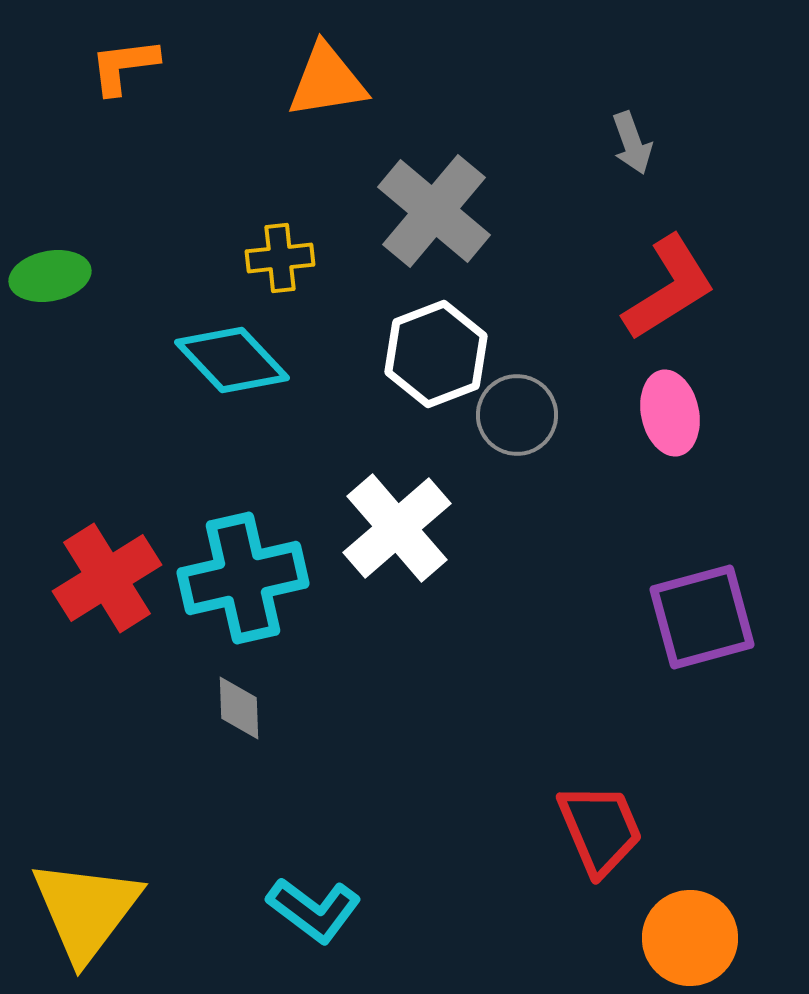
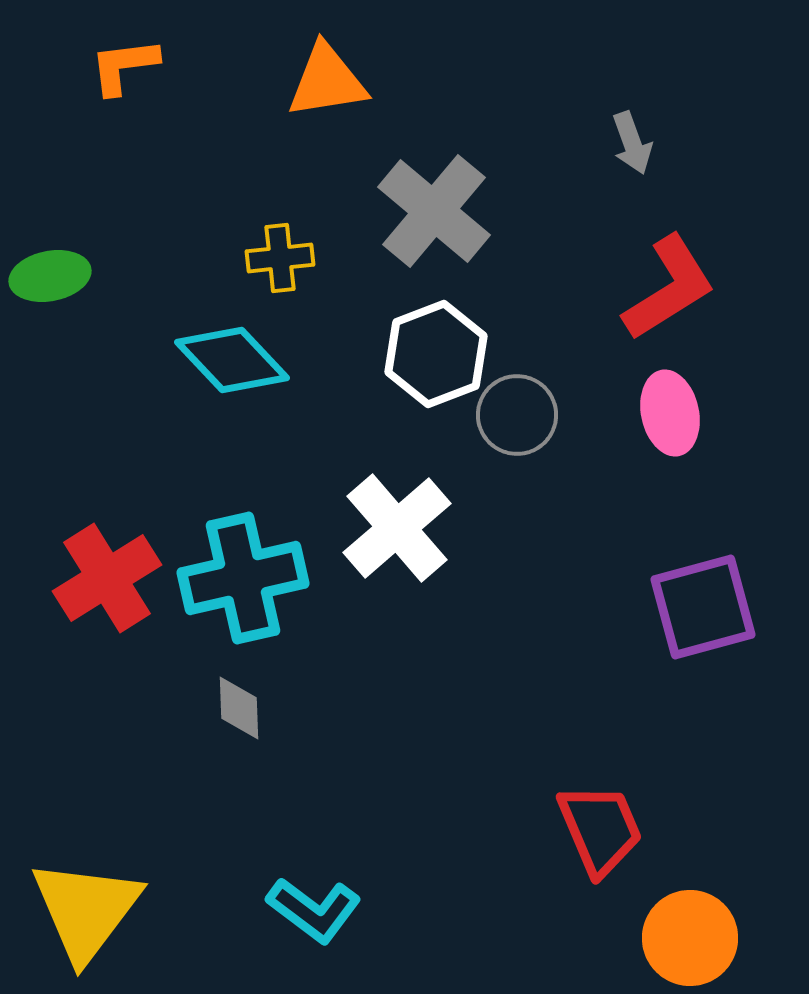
purple square: moved 1 px right, 10 px up
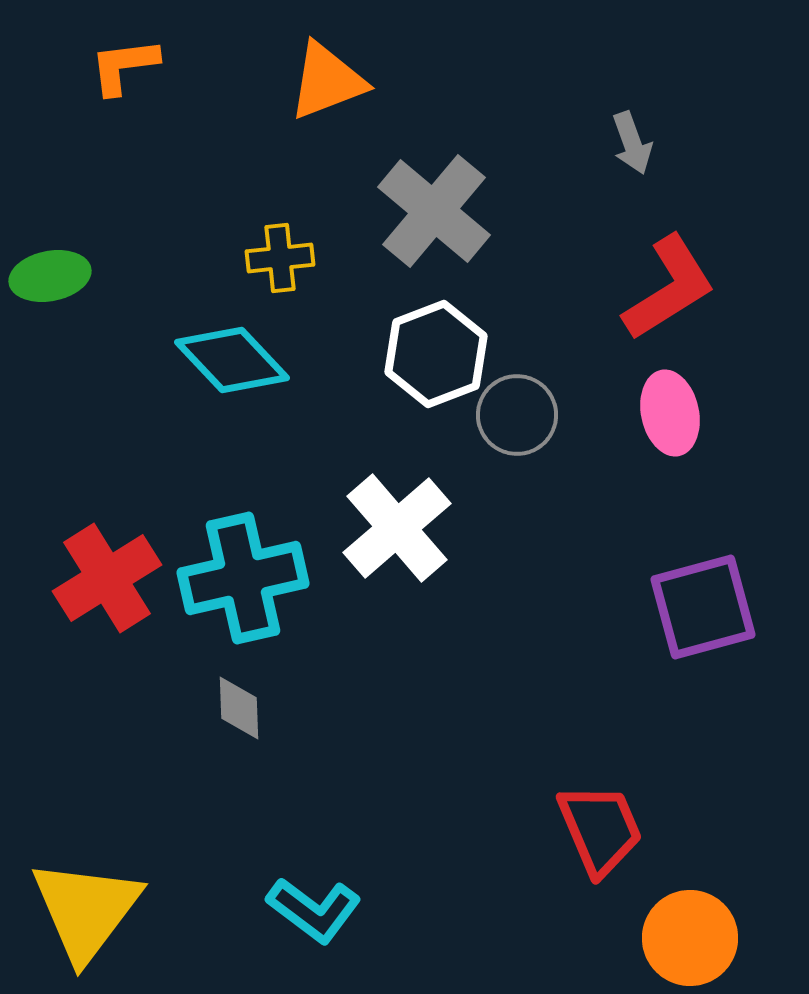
orange triangle: rotated 12 degrees counterclockwise
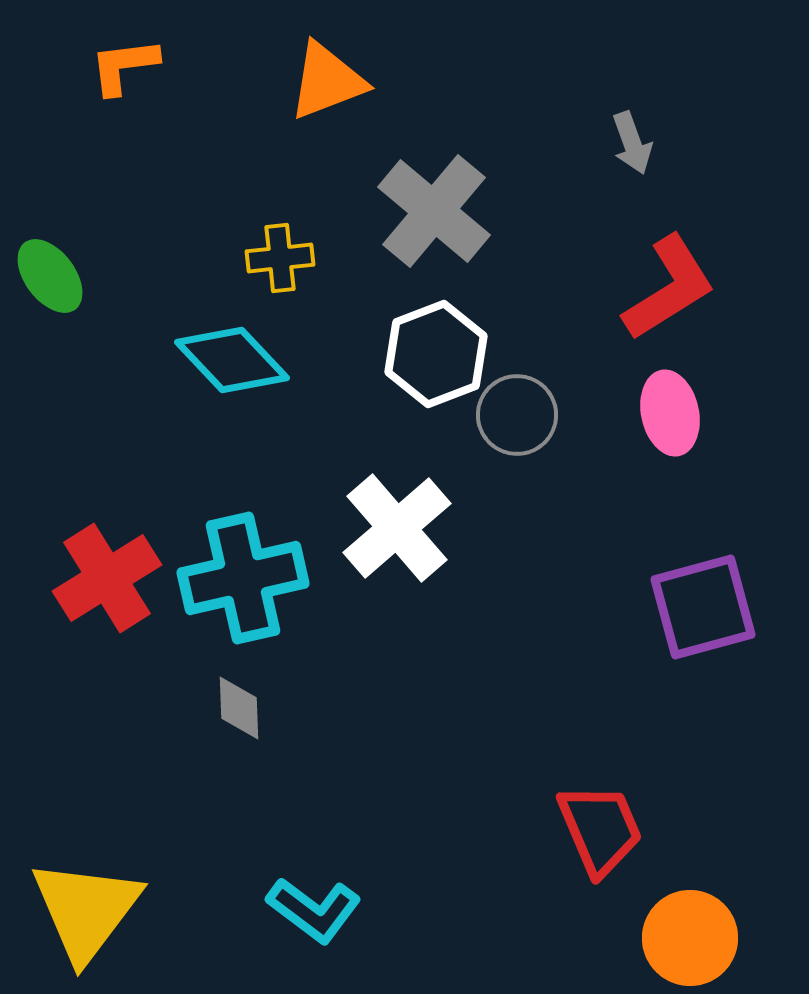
green ellipse: rotated 64 degrees clockwise
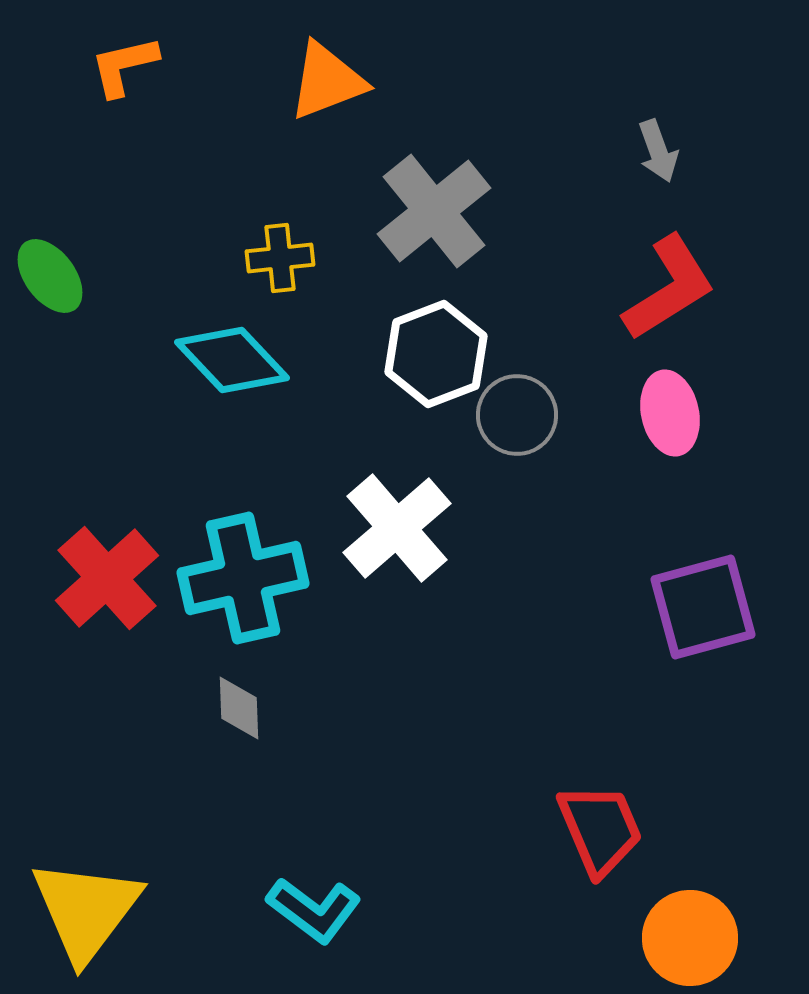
orange L-shape: rotated 6 degrees counterclockwise
gray arrow: moved 26 px right, 8 px down
gray cross: rotated 11 degrees clockwise
red cross: rotated 10 degrees counterclockwise
